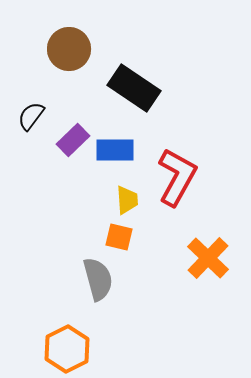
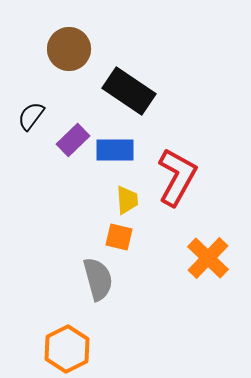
black rectangle: moved 5 px left, 3 px down
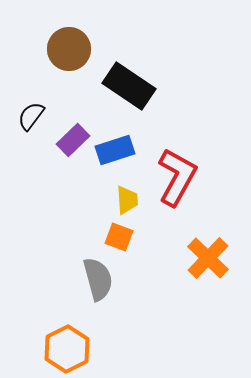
black rectangle: moved 5 px up
blue rectangle: rotated 18 degrees counterclockwise
orange square: rotated 8 degrees clockwise
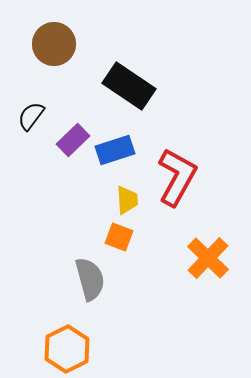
brown circle: moved 15 px left, 5 px up
gray semicircle: moved 8 px left
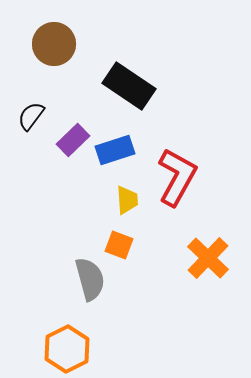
orange square: moved 8 px down
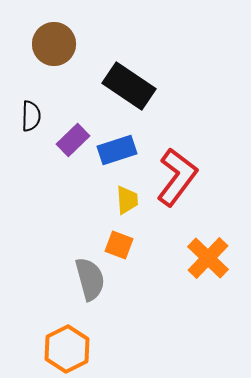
black semicircle: rotated 144 degrees clockwise
blue rectangle: moved 2 px right
red L-shape: rotated 8 degrees clockwise
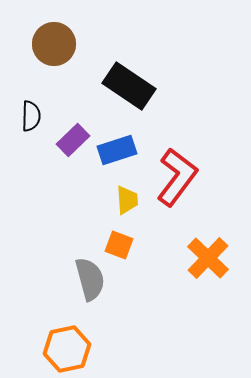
orange hexagon: rotated 15 degrees clockwise
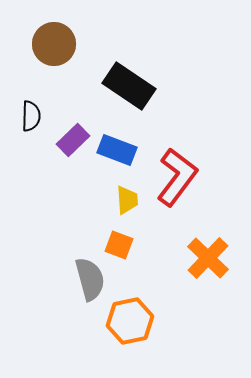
blue rectangle: rotated 39 degrees clockwise
orange hexagon: moved 63 px right, 28 px up
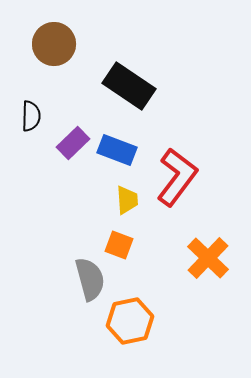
purple rectangle: moved 3 px down
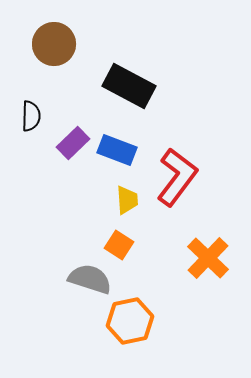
black rectangle: rotated 6 degrees counterclockwise
orange square: rotated 12 degrees clockwise
gray semicircle: rotated 57 degrees counterclockwise
